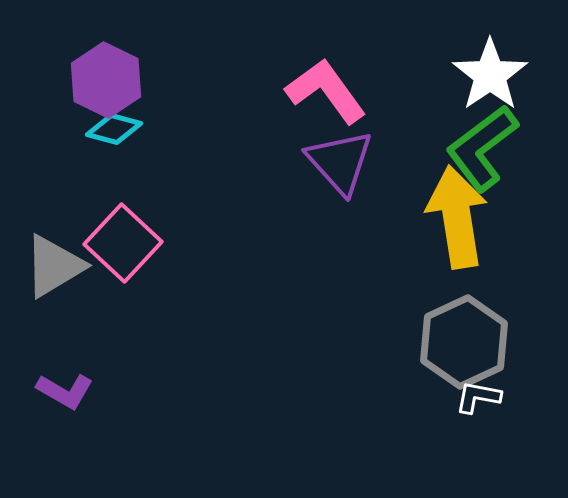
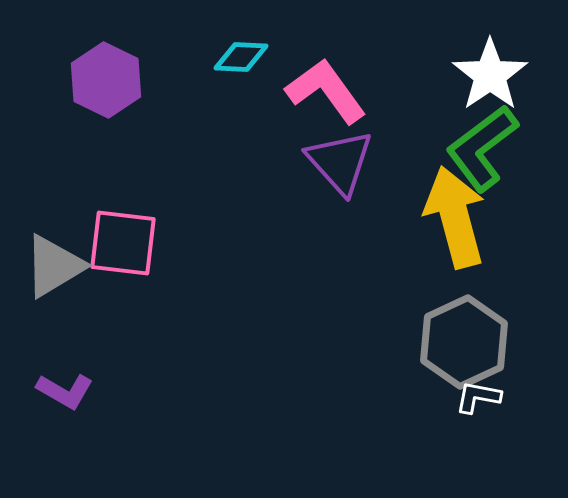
cyan diamond: moved 127 px right, 72 px up; rotated 12 degrees counterclockwise
yellow arrow: moved 2 px left; rotated 6 degrees counterclockwise
pink square: rotated 36 degrees counterclockwise
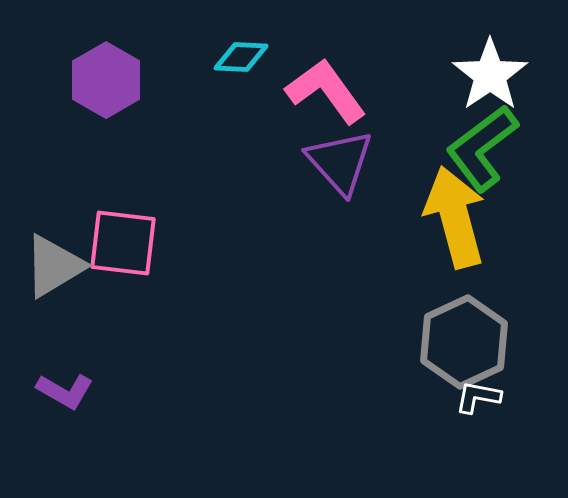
purple hexagon: rotated 4 degrees clockwise
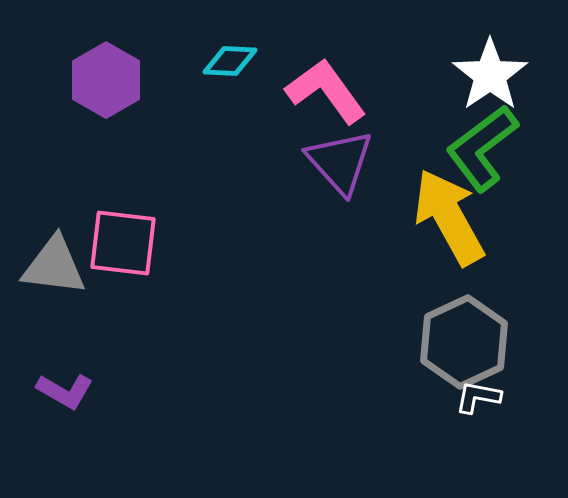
cyan diamond: moved 11 px left, 4 px down
yellow arrow: moved 6 px left; rotated 14 degrees counterclockwise
gray triangle: rotated 38 degrees clockwise
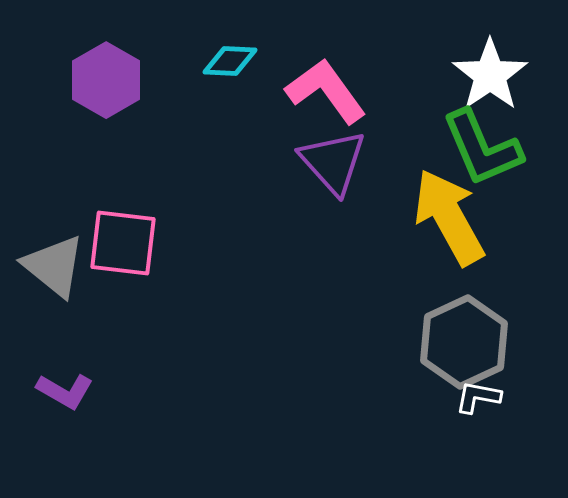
green L-shape: rotated 76 degrees counterclockwise
purple triangle: moved 7 px left
gray triangle: rotated 32 degrees clockwise
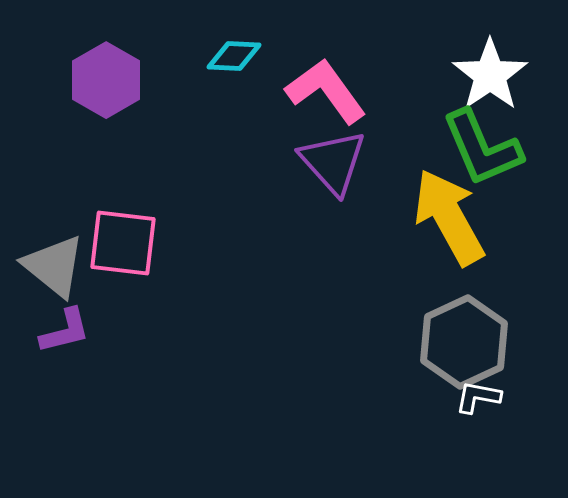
cyan diamond: moved 4 px right, 5 px up
purple L-shape: moved 60 px up; rotated 44 degrees counterclockwise
